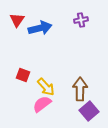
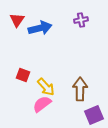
purple square: moved 5 px right, 4 px down; rotated 18 degrees clockwise
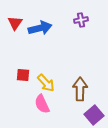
red triangle: moved 2 px left, 3 px down
red square: rotated 16 degrees counterclockwise
yellow arrow: moved 4 px up
pink semicircle: rotated 78 degrees counterclockwise
purple square: rotated 18 degrees counterclockwise
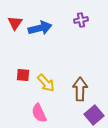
pink semicircle: moved 3 px left, 9 px down
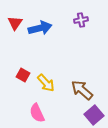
red square: rotated 24 degrees clockwise
brown arrow: moved 2 px right, 1 px down; rotated 50 degrees counterclockwise
pink semicircle: moved 2 px left
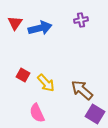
purple square: moved 1 px right, 1 px up; rotated 18 degrees counterclockwise
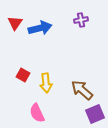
yellow arrow: rotated 36 degrees clockwise
purple square: rotated 36 degrees clockwise
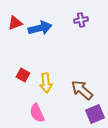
red triangle: rotated 35 degrees clockwise
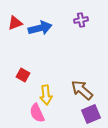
yellow arrow: moved 12 px down
purple square: moved 4 px left
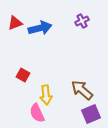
purple cross: moved 1 px right, 1 px down; rotated 16 degrees counterclockwise
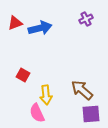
purple cross: moved 4 px right, 2 px up
purple square: rotated 18 degrees clockwise
